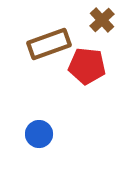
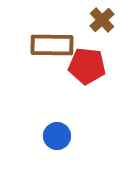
brown rectangle: moved 3 px right, 1 px down; rotated 21 degrees clockwise
blue circle: moved 18 px right, 2 px down
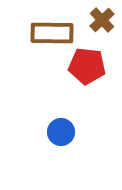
brown rectangle: moved 12 px up
blue circle: moved 4 px right, 4 px up
